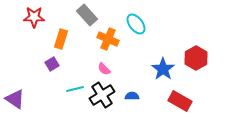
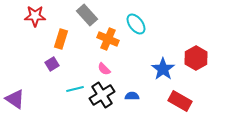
red star: moved 1 px right, 1 px up
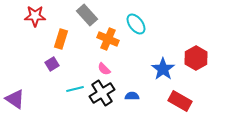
black cross: moved 2 px up
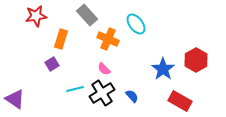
red star: moved 1 px right; rotated 10 degrees counterclockwise
red hexagon: moved 2 px down
blue semicircle: rotated 48 degrees clockwise
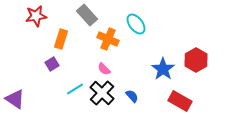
cyan line: rotated 18 degrees counterclockwise
black cross: rotated 15 degrees counterclockwise
